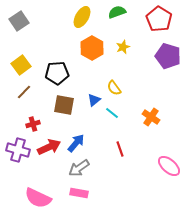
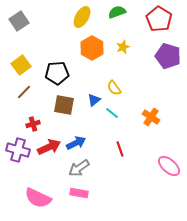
blue arrow: rotated 24 degrees clockwise
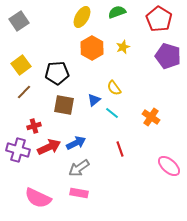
red cross: moved 1 px right, 2 px down
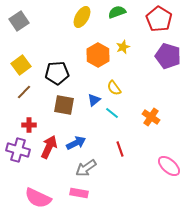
orange hexagon: moved 6 px right, 7 px down
red cross: moved 5 px left, 1 px up; rotated 16 degrees clockwise
red arrow: rotated 40 degrees counterclockwise
gray arrow: moved 7 px right
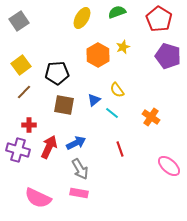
yellow ellipse: moved 1 px down
yellow semicircle: moved 3 px right, 2 px down
gray arrow: moved 6 px left, 1 px down; rotated 85 degrees counterclockwise
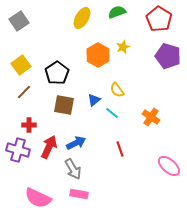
black pentagon: rotated 30 degrees counterclockwise
gray arrow: moved 7 px left
pink rectangle: moved 1 px down
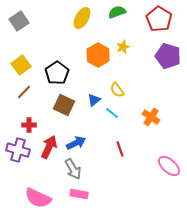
brown square: rotated 15 degrees clockwise
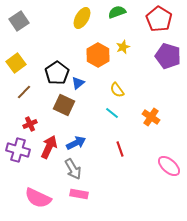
yellow square: moved 5 px left, 2 px up
blue triangle: moved 16 px left, 17 px up
red cross: moved 1 px right, 1 px up; rotated 24 degrees counterclockwise
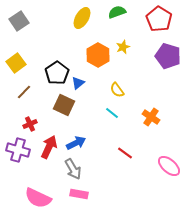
red line: moved 5 px right, 4 px down; rotated 35 degrees counterclockwise
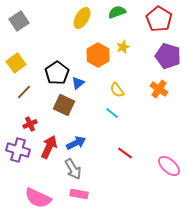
orange cross: moved 8 px right, 28 px up
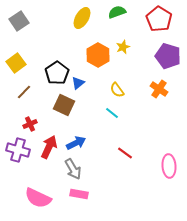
pink ellipse: rotated 45 degrees clockwise
